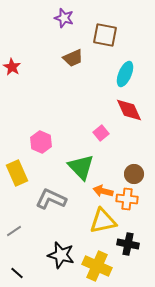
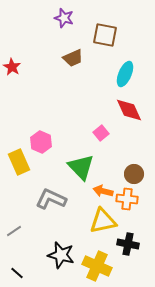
yellow rectangle: moved 2 px right, 11 px up
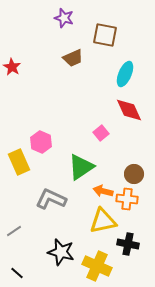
green triangle: rotated 40 degrees clockwise
black star: moved 3 px up
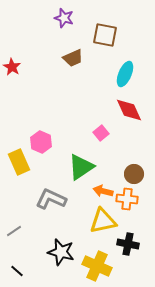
black line: moved 2 px up
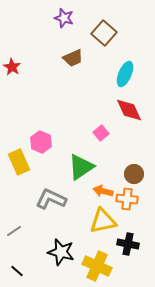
brown square: moved 1 px left, 2 px up; rotated 30 degrees clockwise
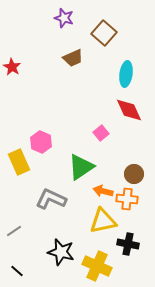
cyan ellipse: moved 1 px right; rotated 15 degrees counterclockwise
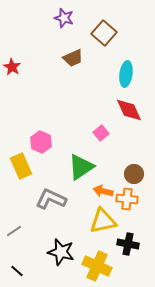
yellow rectangle: moved 2 px right, 4 px down
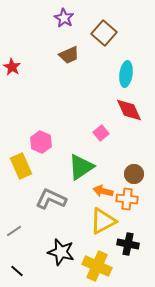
purple star: rotated 12 degrees clockwise
brown trapezoid: moved 4 px left, 3 px up
yellow triangle: rotated 16 degrees counterclockwise
